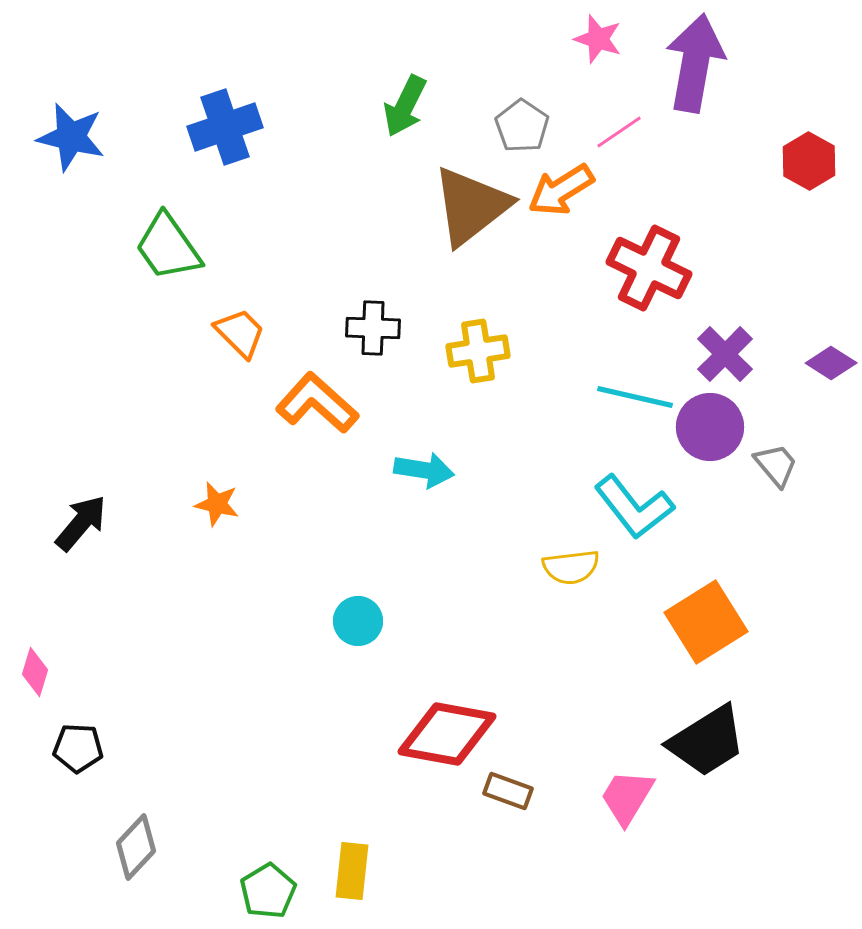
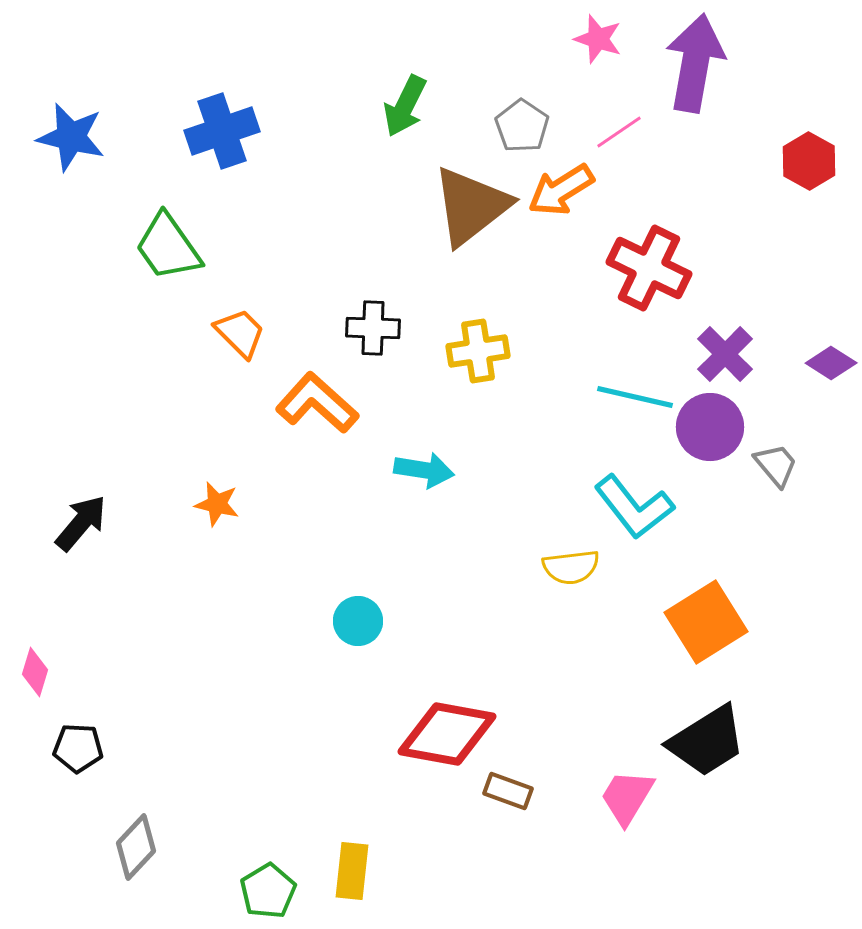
blue cross: moved 3 px left, 4 px down
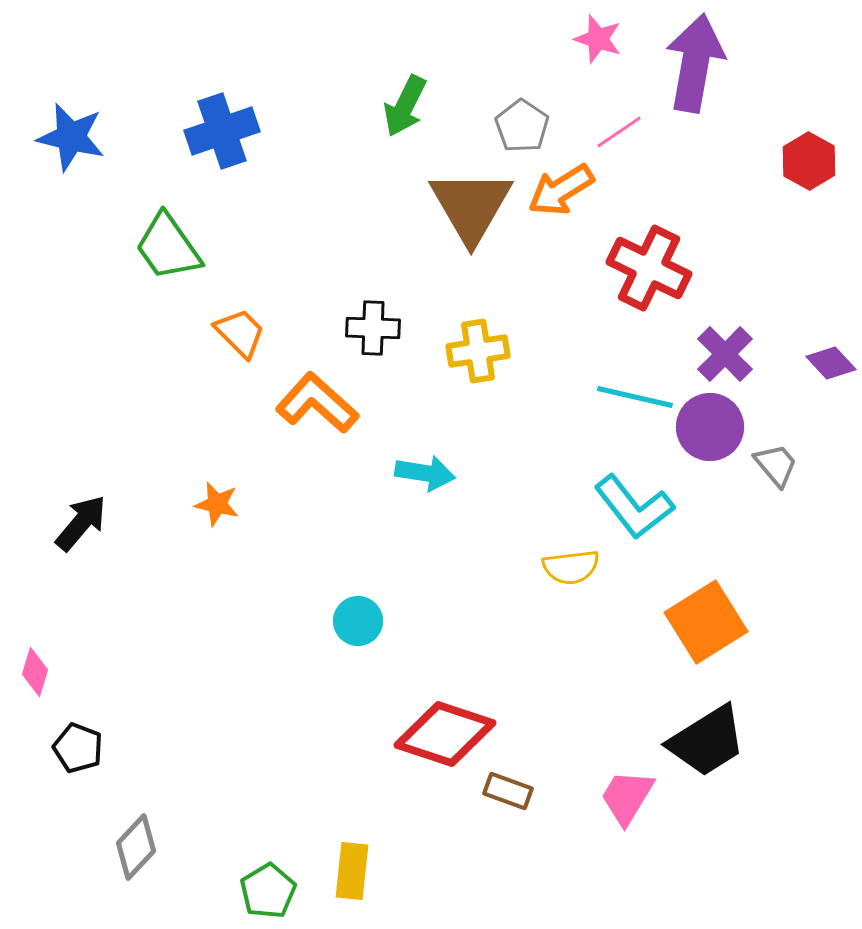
brown triangle: rotated 22 degrees counterclockwise
purple diamond: rotated 15 degrees clockwise
cyan arrow: moved 1 px right, 3 px down
red diamond: moved 2 px left; rotated 8 degrees clockwise
black pentagon: rotated 18 degrees clockwise
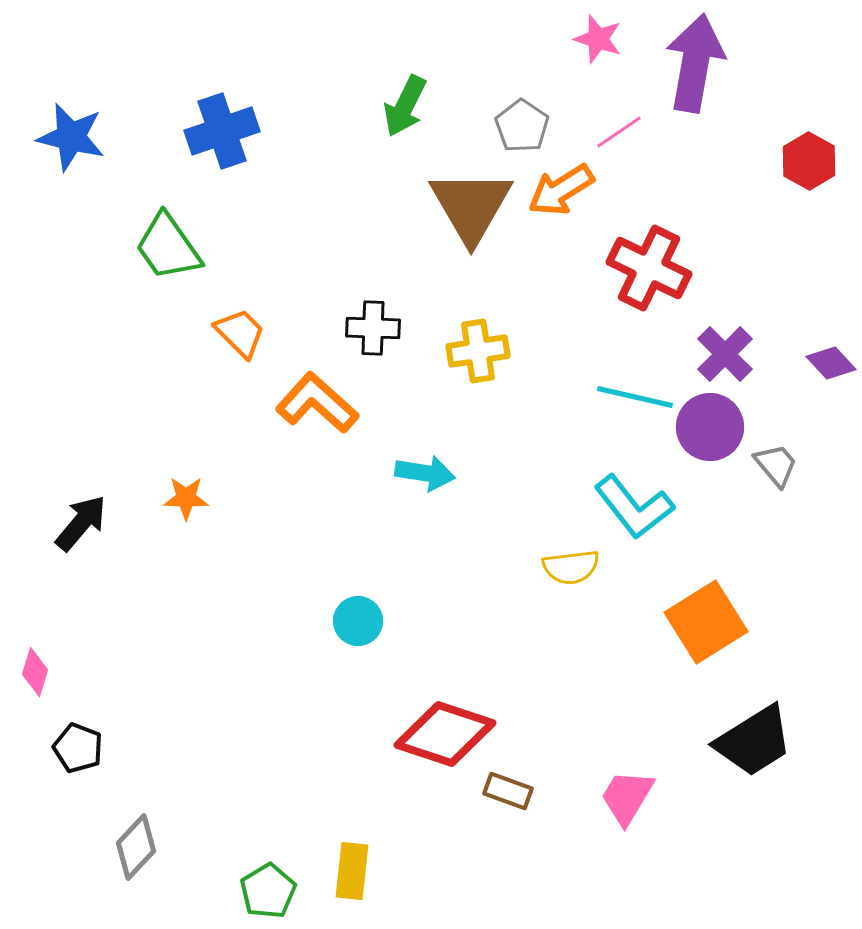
orange star: moved 31 px left, 6 px up; rotated 12 degrees counterclockwise
black trapezoid: moved 47 px right
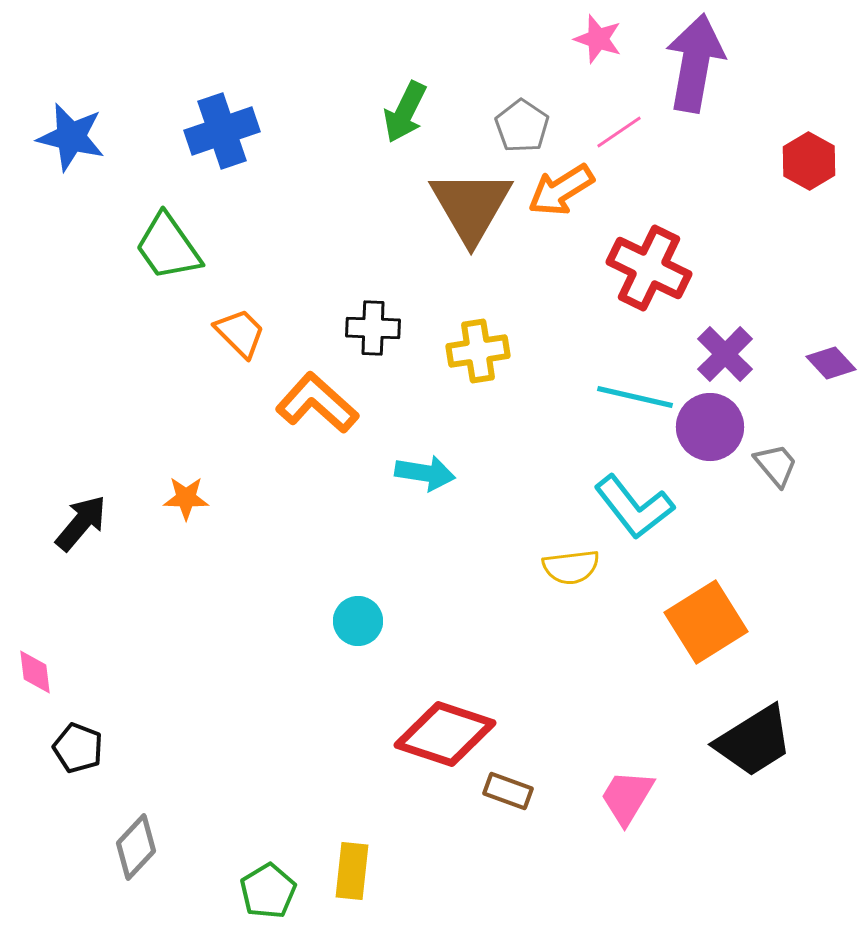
green arrow: moved 6 px down
pink diamond: rotated 24 degrees counterclockwise
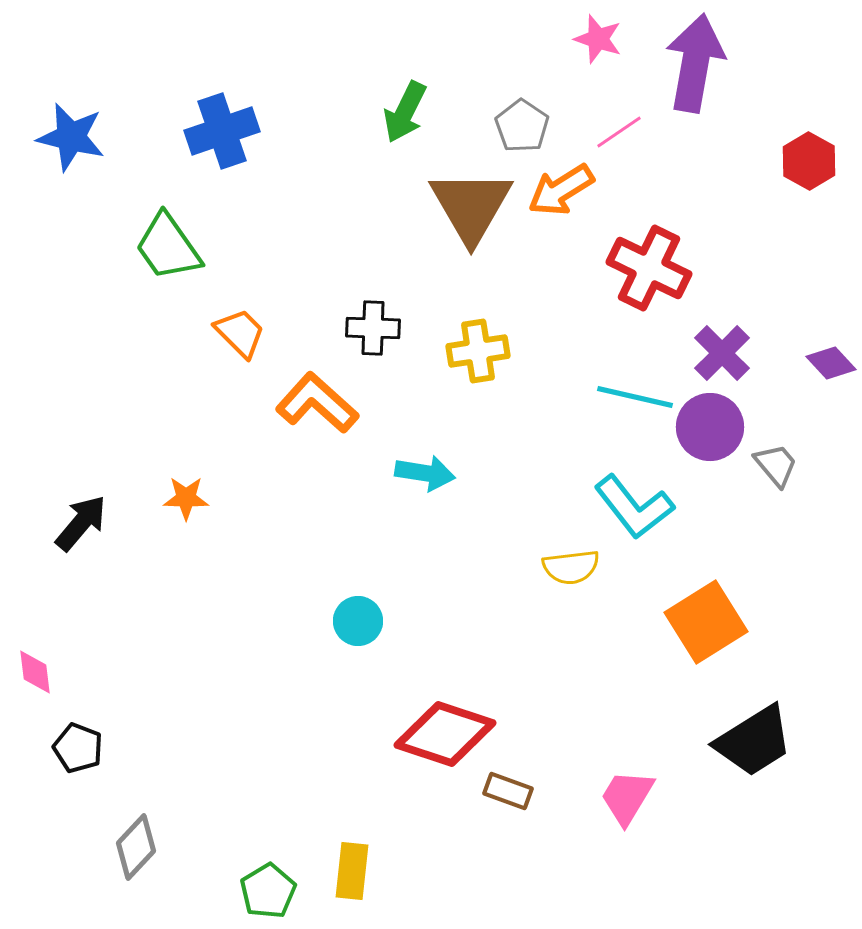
purple cross: moved 3 px left, 1 px up
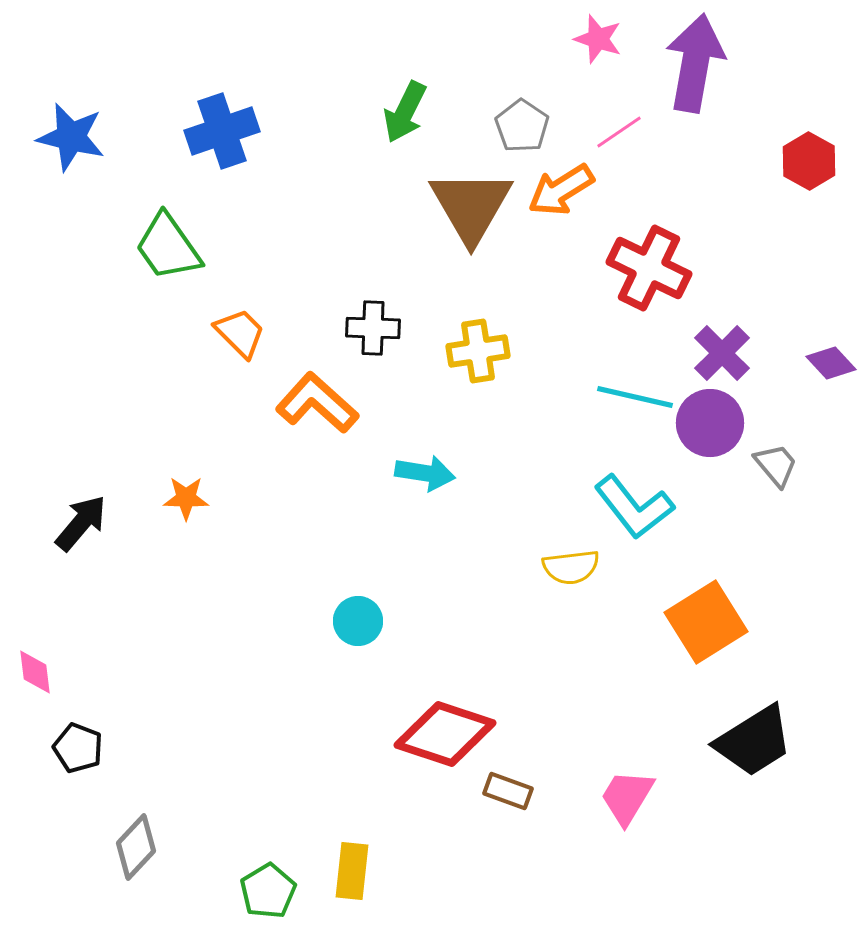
purple circle: moved 4 px up
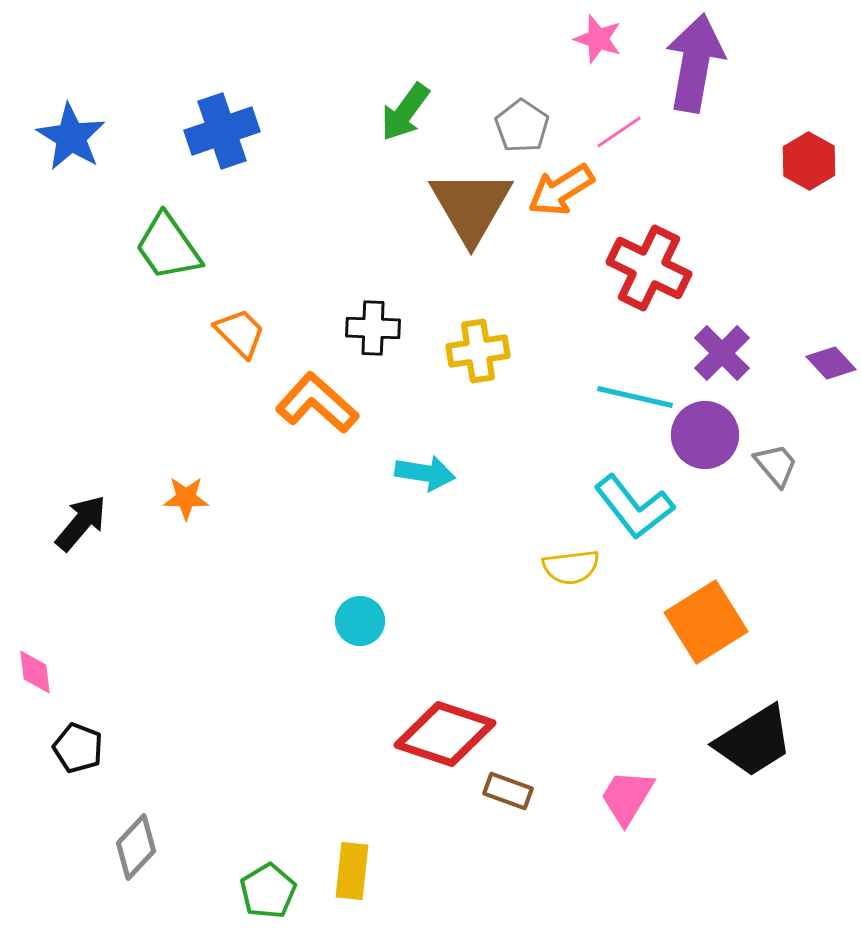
green arrow: rotated 10 degrees clockwise
blue star: rotated 18 degrees clockwise
purple circle: moved 5 px left, 12 px down
cyan circle: moved 2 px right
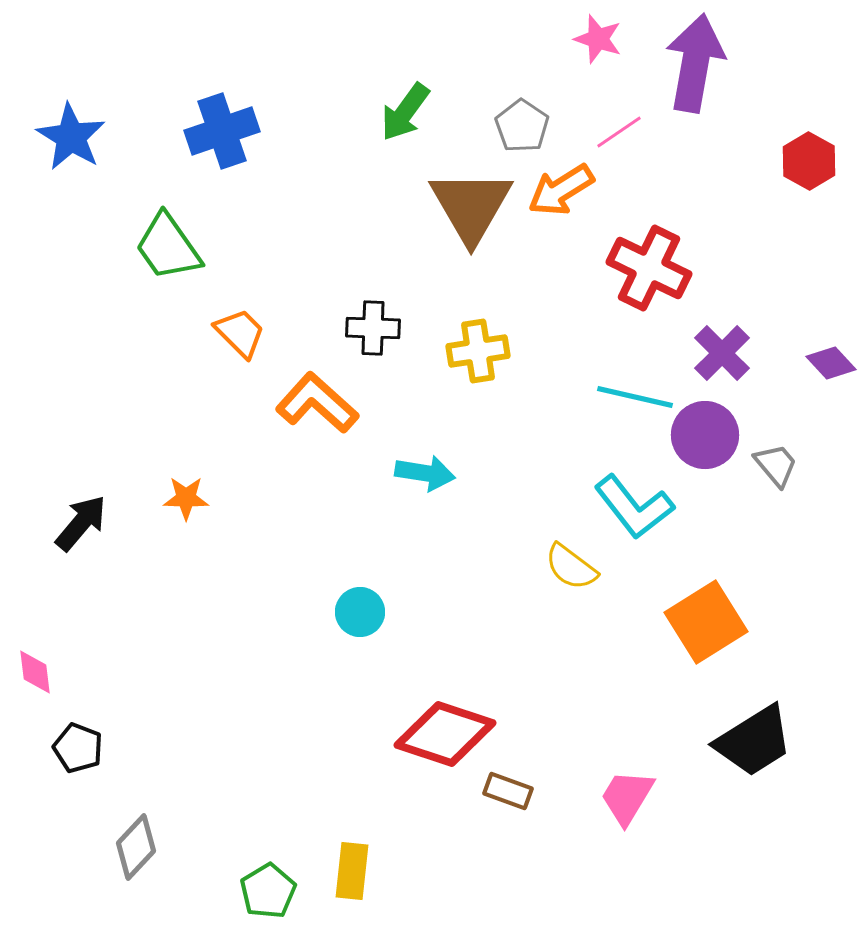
yellow semicircle: rotated 44 degrees clockwise
cyan circle: moved 9 px up
